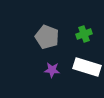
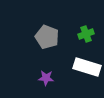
green cross: moved 2 px right
purple star: moved 6 px left, 8 px down
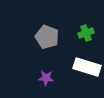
green cross: moved 1 px up
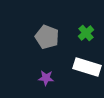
green cross: rotated 21 degrees counterclockwise
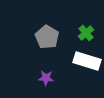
gray pentagon: rotated 10 degrees clockwise
white rectangle: moved 6 px up
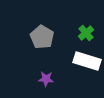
gray pentagon: moved 5 px left
purple star: moved 1 px down
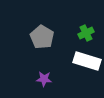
green cross: rotated 14 degrees clockwise
purple star: moved 2 px left
